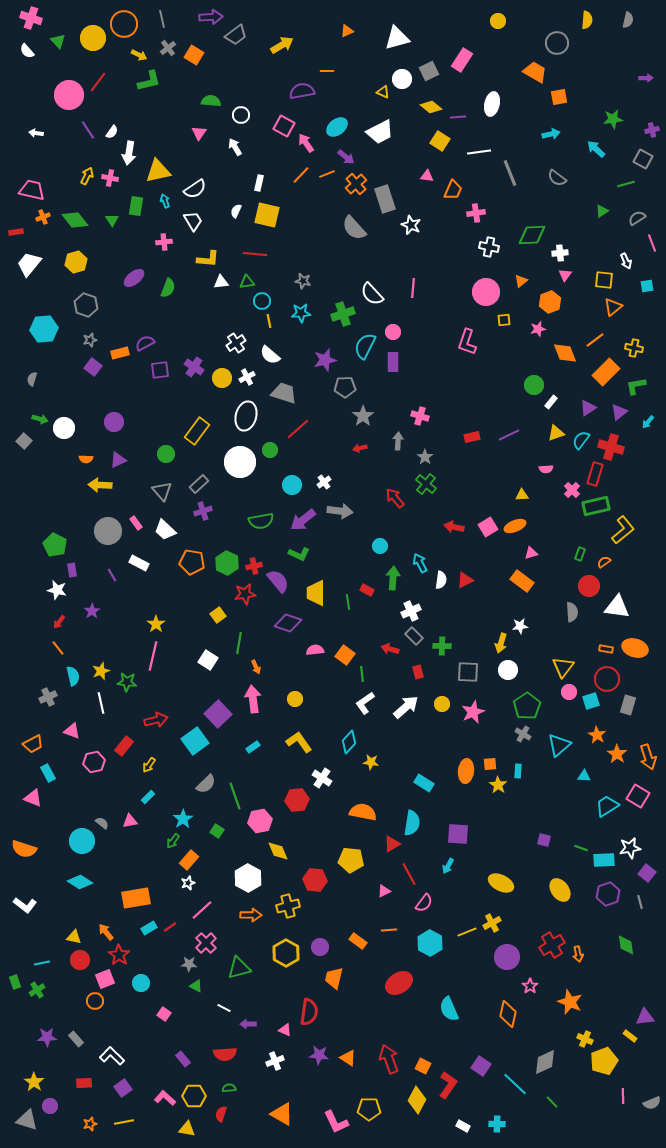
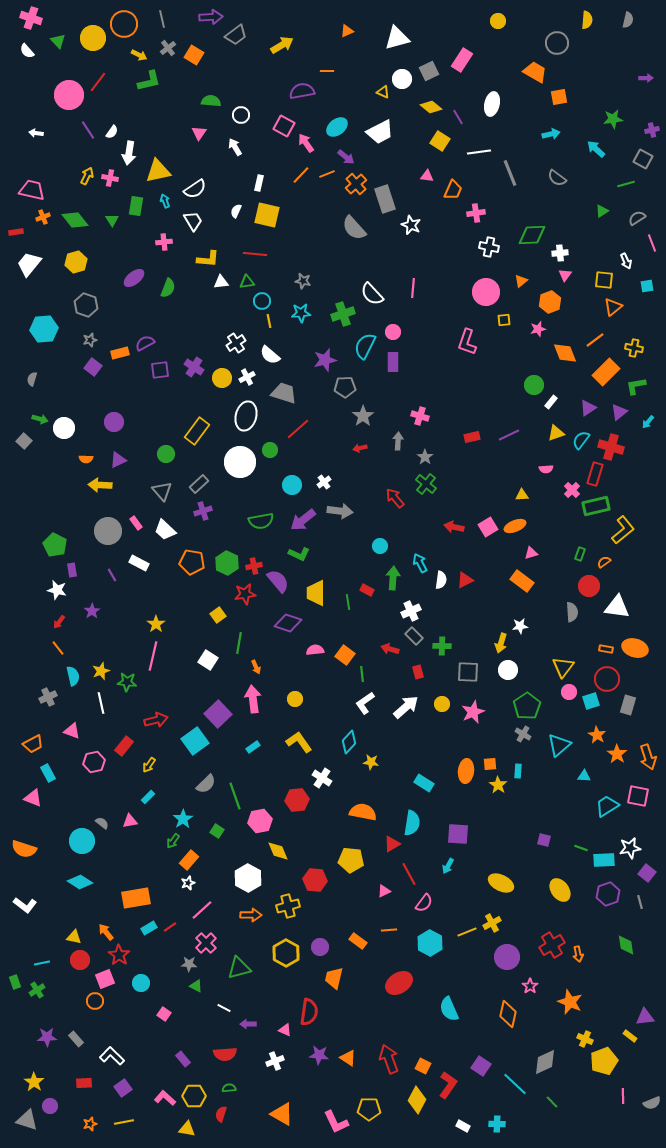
purple line at (458, 117): rotated 63 degrees clockwise
pink square at (638, 796): rotated 20 degrees counterclockwise
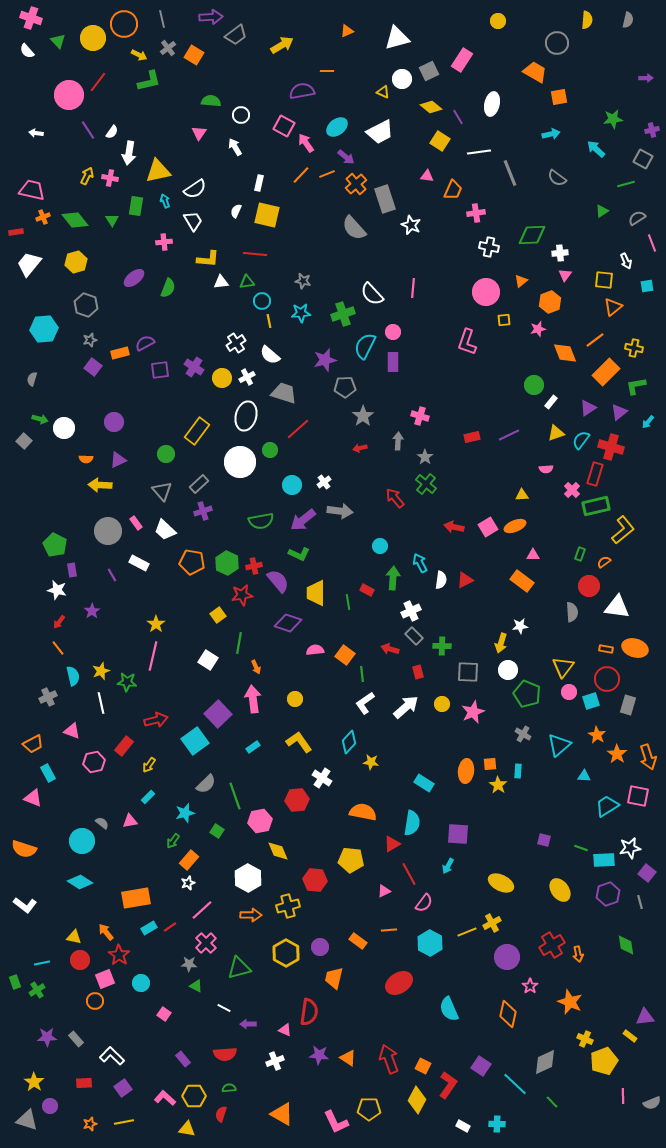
pink triangle at (531, 553): moved 2 px right, 2 px down; rotated 16 degrees clockwise
red star at (245, 594): moved 3 px left, 1 px down
green pentagon at (527, 706): moved 12 px up; rotated 16 degrees counterclockwise
cyan star at (183, 819): moved 2 px right, 6 px up; rotated 18 degrees clockwise
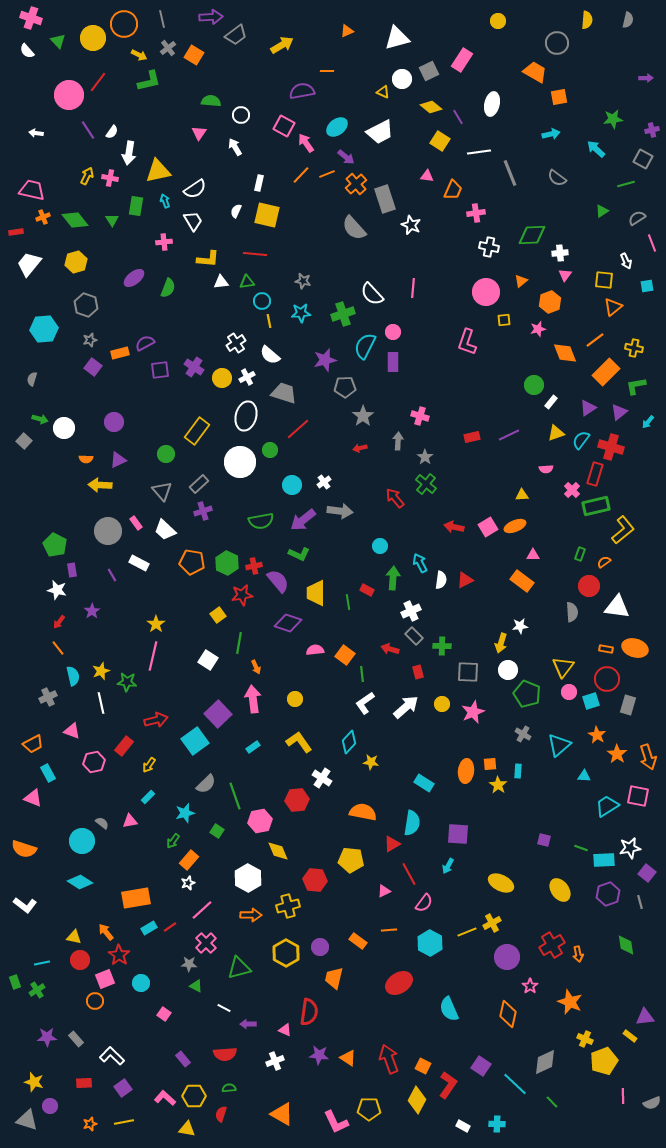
yellow star at (34, 1082): rotated 18 degrees counterclockwise
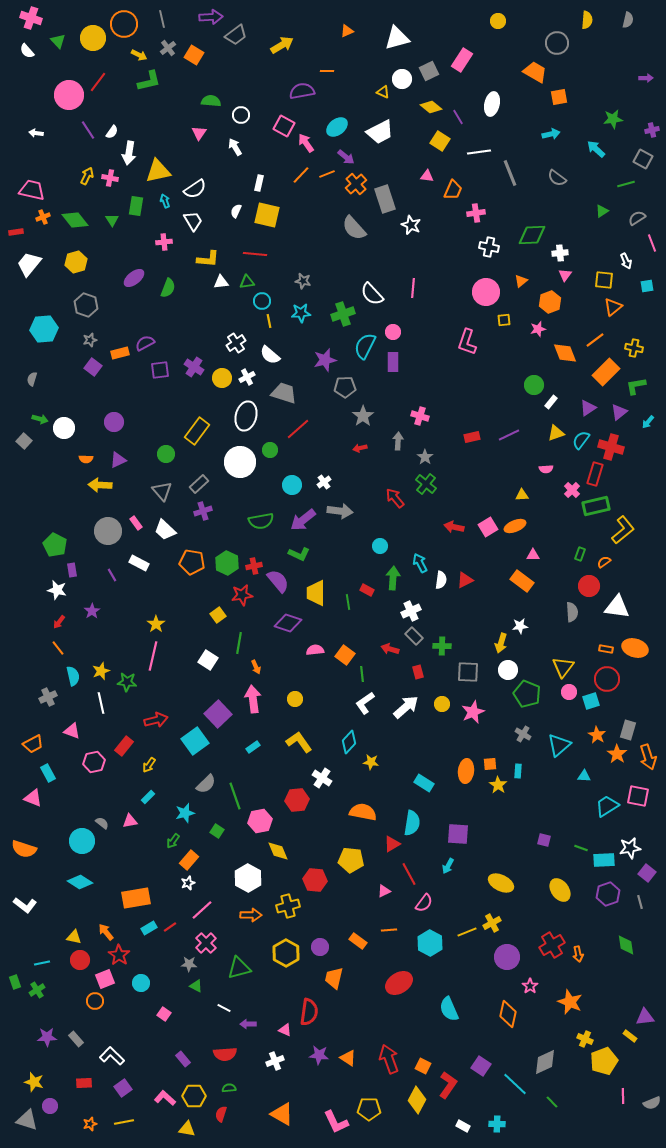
gray rectangle at (628, 705): moved 25 px down
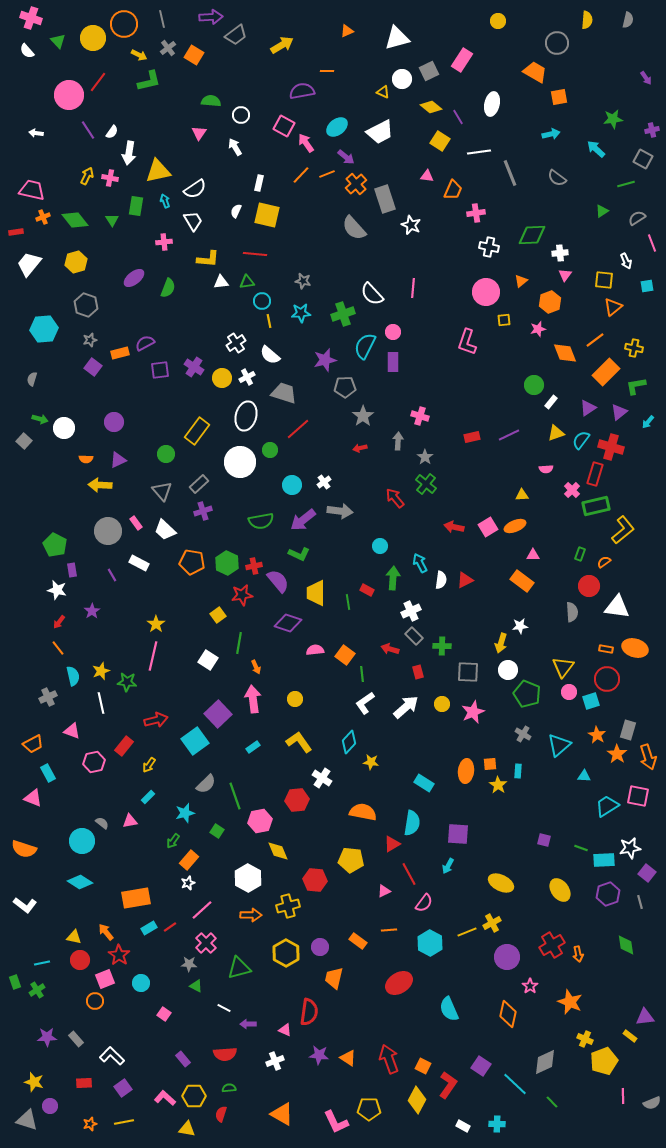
purple arrow at (646, 78): rotated 56 degrees clockwise
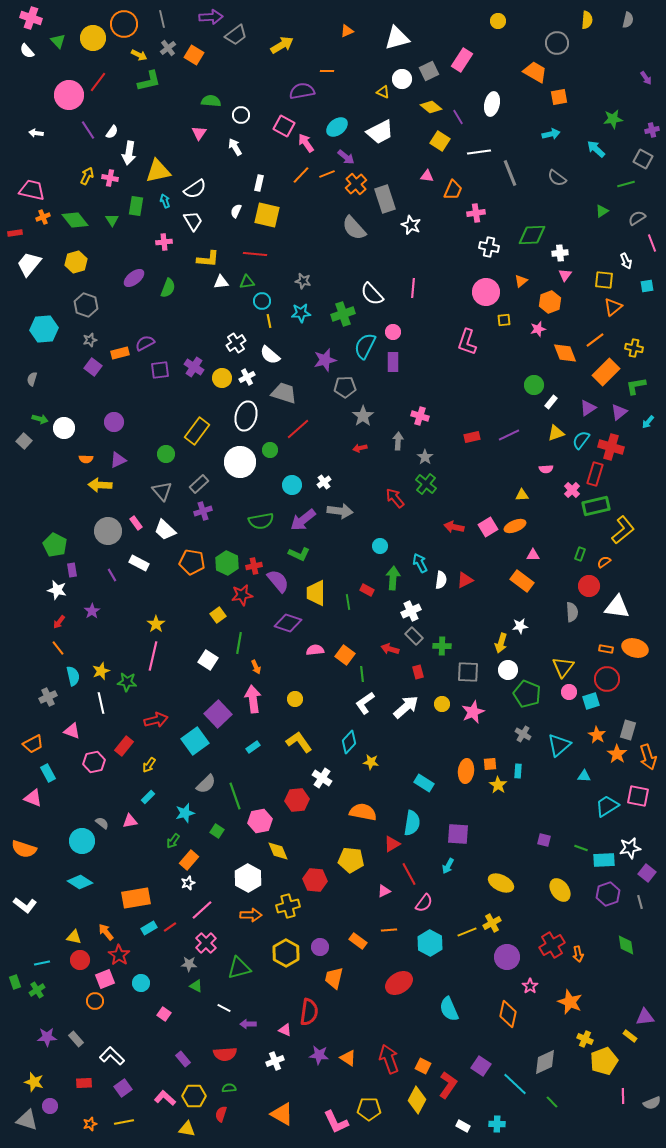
red rectangle at (16, 232): moved 1 px left, 1 px down
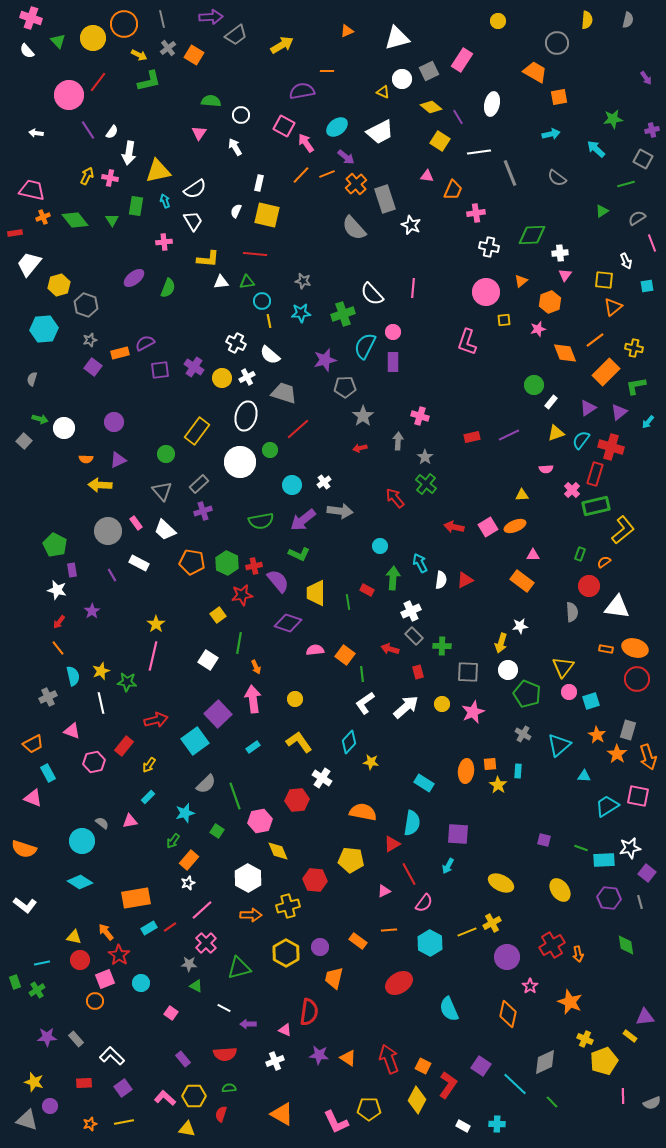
yellow hexagon at (76, 262): moved 17 px left, 23 px down
white cross at (236, 343): rotated 30 degrees counterclockwise
red circle at (607, 679): moved 30 px right
purple hexagon at (608, 894): moved 1 px right, 4 px down; rotated 25 degrees clockwise
pink square at (164, 1014): moved 7 px right, 1 px up
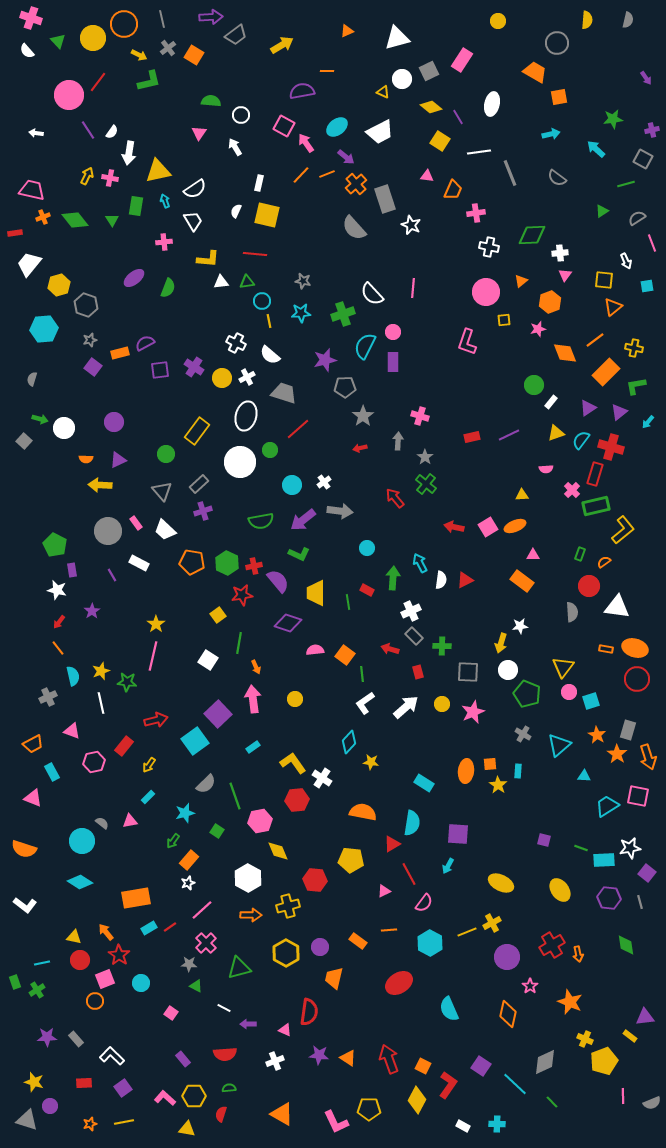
cyan circle at (380, 546): moved 13 px left, 2 px down
yellow L-shape at (299, 742): moved 6 px left, 21 px down
cyan rectangle at (48, 773): moved 4 px right, 1 px up
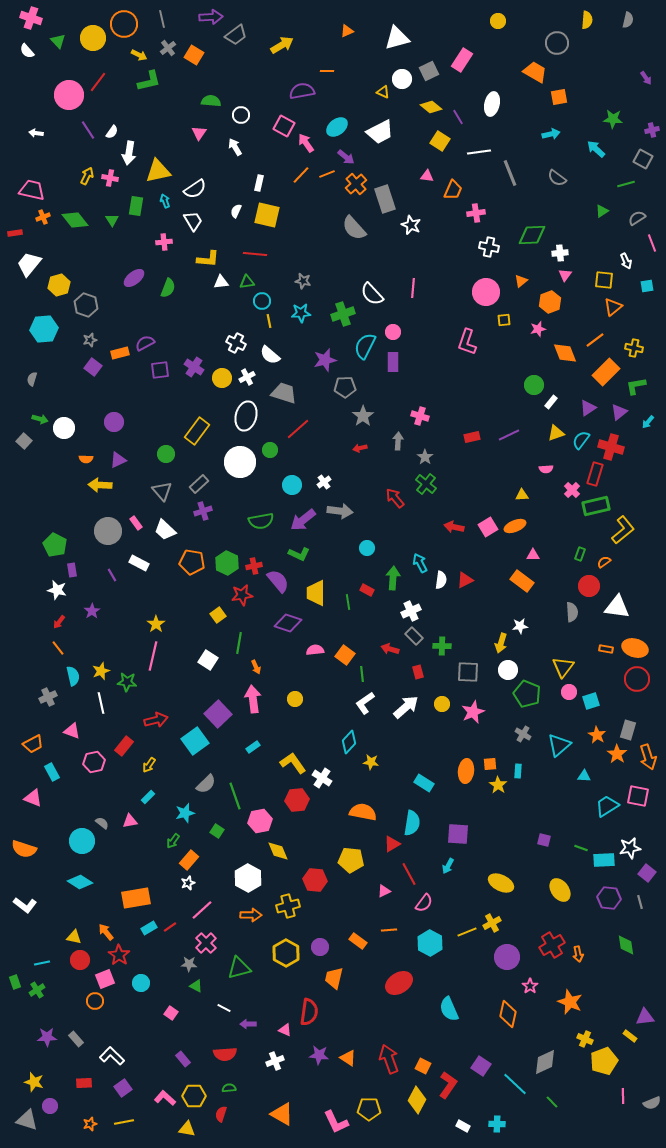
green star at (613, 119): rotated 12 degrees clockwise
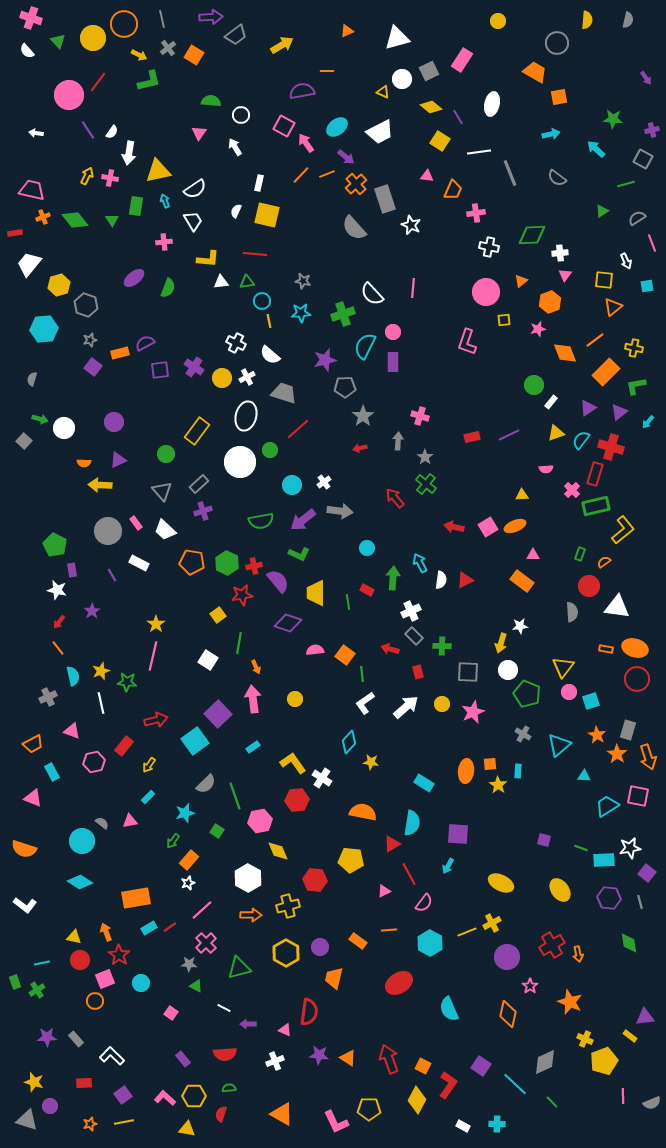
orange semicircle at (86, 459): moved 2 px left, 4 px down
orange arrow at (106, 932): rotated 18 degrees clockwise
green diamond at (626, 945): moved 3 px right, 2 px up
purple square at (123, 1088): moved 7 px down
